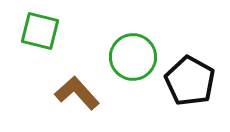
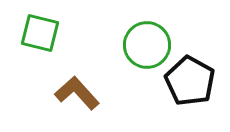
green square: moved 2 px down
green circle: moved 14 px right, 12 px up
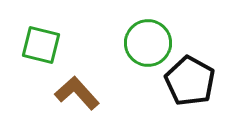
green square: moved 1 px right, 12 px down
green circle: moved 1 px right, 2 px up
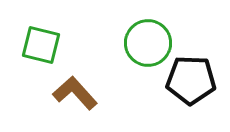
black pentagon: moved 1 px right, 1 px up; rotated 27 degrees counterclockwise
brown L-shape: moved 2 px left
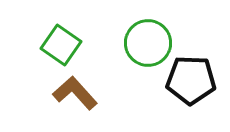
green square: moved 20 px right; rotated 21 degrees clockwise
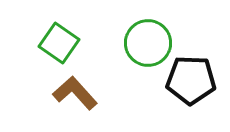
green square: moved 2 px left, 2 px up
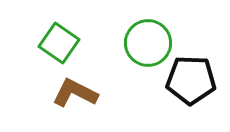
brown L-shape: rotated 21 degrees counterclockwise
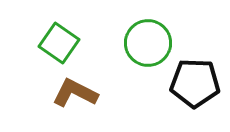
black pentagon: moved 4 px right, 3 px down
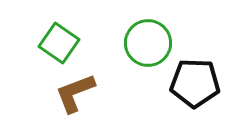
brown L-shape: rotated 48 degrees counterclockwise
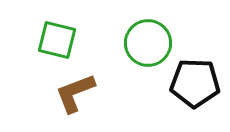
green square: moved 2 px left, 3 px up; rotated 21 degrees counterclockwise
